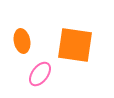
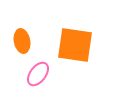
pink ellipse: moved 2 px left
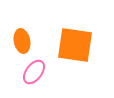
pink ellipse: moved 4 px left, 2 px up
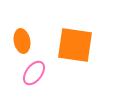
pink ellipse: moved 1 px down
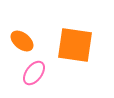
orange ellipse: rotated 40 degrees counterclockwise
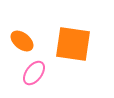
orange square: moved 2 px left, 1 px up
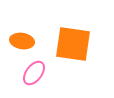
orange ellipse: rotated 30 degrees counterclockwise
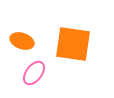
orange ellipse: rotated 10 degrees clockwise
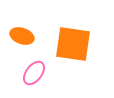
orange ellipse: moved 5 px up
